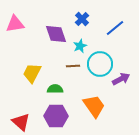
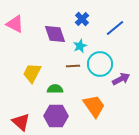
pink triangle: rotated 36 degrees clockwise
purple diamond: moved 1 px left
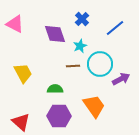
yellow trapezoid: moved 9 px left; rotated 125 degrees clockwise
purple hexagon: moved 3 px right
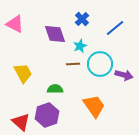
brown line: moved 2 px up
purple arrow: moved 3 px right, 4 px up; rotated 42 degrees clockwise
purple hexagon: moved 12 px left, 1 px up; rotated 20 degrees counterclockwise
